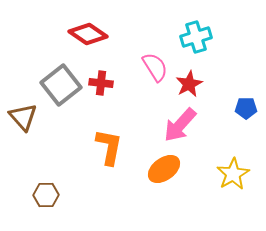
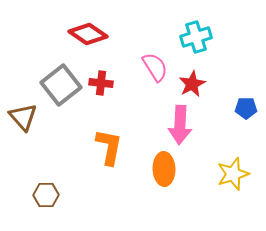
red star: moved 3 px right
pink arrow: rotated 39 degrees counterclockwise
orange ellipse: rotated 56 degrees counterclockwise
yellow star: rotated 12 degrees clockwise
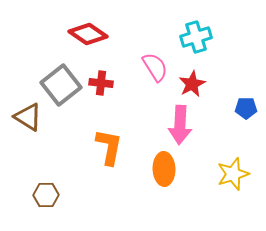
brown triangle: moved 5 px right; rotated 16 degrees counterclockwise
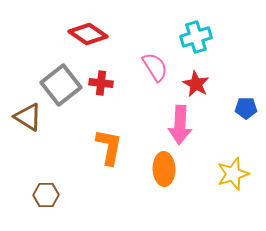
red star: moved 4 px right; rotated 16 degrees counterclockwise
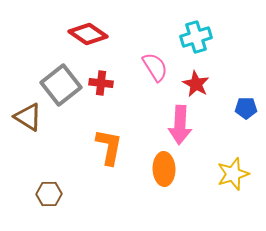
brown hexagon: moved 3 px right, 1 px up
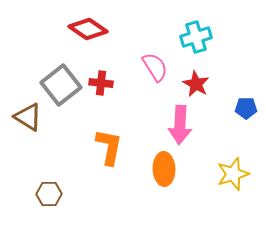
red diamond: moved 5 px up
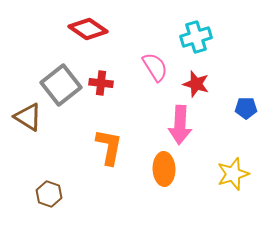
red star: rotated 12 degrees counterclockwise
brown hexagon: rotated 20 degrees clockwise
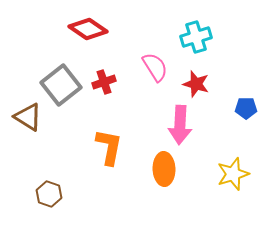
red cross: moved 3 px right, 1 px up; rotated 25 degrees counterclockwise
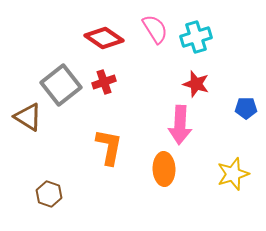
red diamond: moved 16 px right, 9 px down
pink semicircle: moved 38 px up
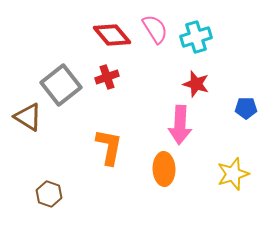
red diamond: moved 8 px right, 3 px up; rotated 15 degrees clockwise
red cross: moved 3 px right, 5 px up
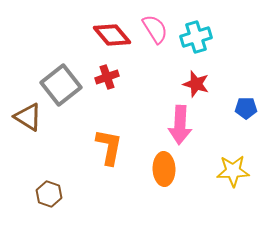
yellow star: moved 3 px up; rotated 16 degrees clockwise
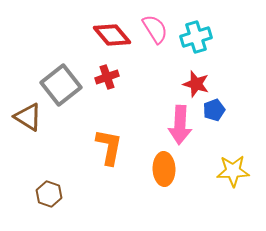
blue pentagon: moved 32 px left, 2 px down; rotated 20 degrees counterclockwise
